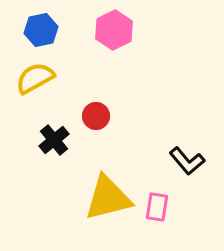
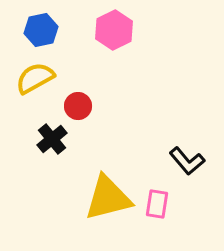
red circle: moved 18 px left, 10 px up
black cross: moved 2 px left, 1 px up
pink rectangle: moved 3 px up
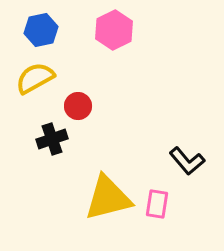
black cross: rotated 20 degrees clockwise
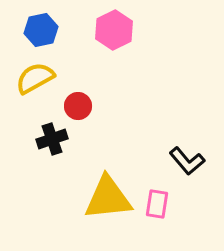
yellow triangle: rotated 8 degrees clockwise
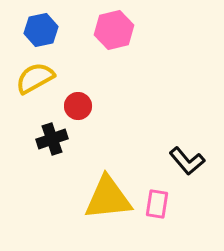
pink hexagon: rotated 12 degrees clockwise
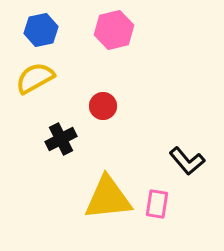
red circle: moved 25 px right
black cross: moved 9 px right; rotated 8 degrees counterclockwise
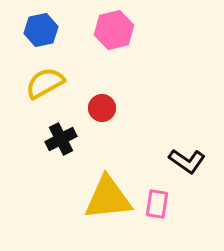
yellow semicircle: moved 10 px right, 5 px down
red circle: moved 1 px left, 2 px down
black L-shape: rotated 15 degrees counterclockwise
